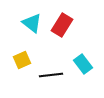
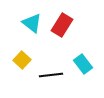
yellow square: rotated 24 degrees counterclockwise
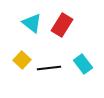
black line: moved 2 px left, 7 px up
